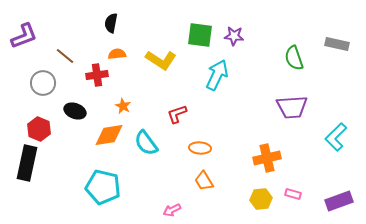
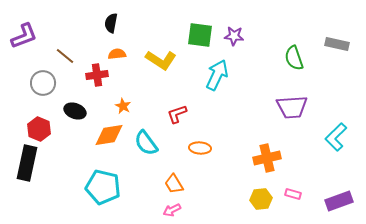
orange trapezoid: moved 30 px left, 3 px down
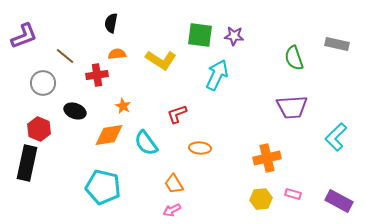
purple rectangle: rotated 48 degrees clockwise
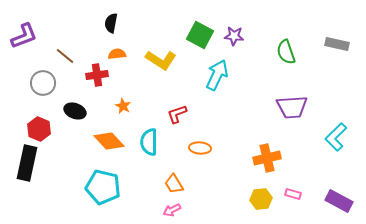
green square: rotated 20 degrees clockwise
green semicircle: moved 8 px left, 6 px up
orange diamond: moved 6 px down; rotated 56 degrees clockwise
cyan semicircle: moved 3 px right, 1 px up; rotated 36 degrees clockwise
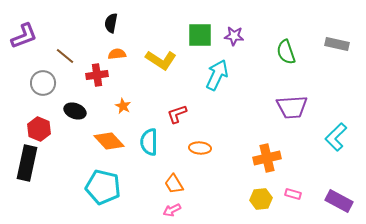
green square: rotated 28 degrees counterclockwise
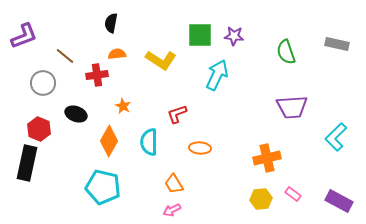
black ellipse: moved 1 px right, 3 px down
orange diamond: rotated 72 degrees clockwise
pink rectangle: rotated 21 degrees clockwise
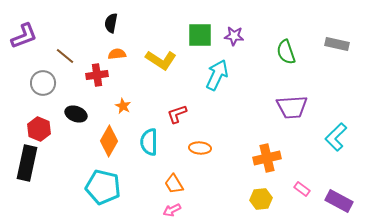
pink rectangle: moved 9 px right, 5 px up
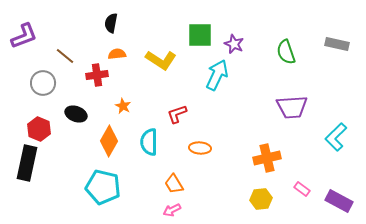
purple star: moved 8 px down; rotated 18 degrees clockwise
